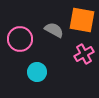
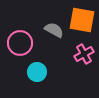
pink circle: moved 4 px down
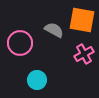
cyan circle: moved 8 px down
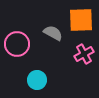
orange square: moved 1 px left; rotated 12 degrees counterclockwise
gray semicircle: moved 1 px left, 3 px down
pink circle: moved 3 px left, 1 px down
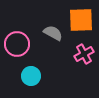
cyan circle: moved 6 px left, 4 px up
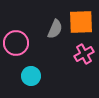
orange square: moved 2 px down
gray semicircle: moved 2 px right, 4 px up; rotated 84 degrees clockwise
pink circle: moved 1 px left, 1 px up
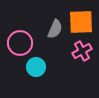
pink circle: moved 4 px right
pink cross: moved 2 px left, 3 px up
cyan circle: moved 5 px right, 9 px up
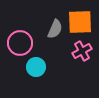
orange square: moved 1 px left
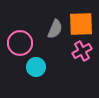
orange square: moved 1 px right, 2 px down
